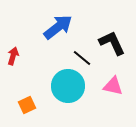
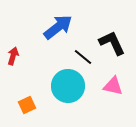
black line: moved 1 px right, 1 px up
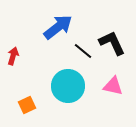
black line: moved 6 px up
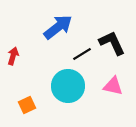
black line: moved 1 px left, 3 px down; rotated 72 degrees counterclockwise
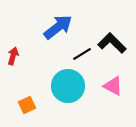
black L-shape: rotated 20 degrees counterclockwise
pink triangle: rotated 15 degrees clockwise
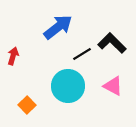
orange square: rotated 18 degrees counterclockwise
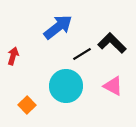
cyan circle: moved 2 px left
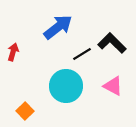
red arrow: moved 4 px up
orange square: moved 2 px left, 6 px down
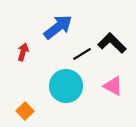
red arrow: moved 10 px right
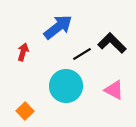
pink triangle: moved 1 px right, 4 px down
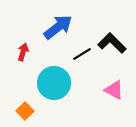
cyan circle: moved 12 px left, 3 px up
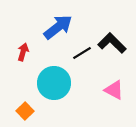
black line: moved 1 px up
